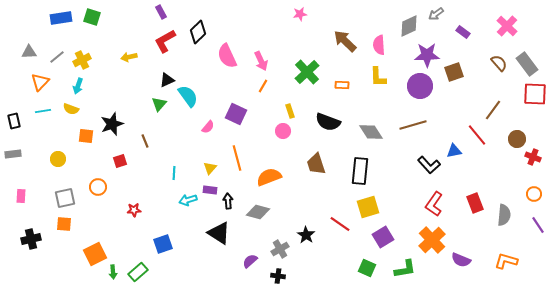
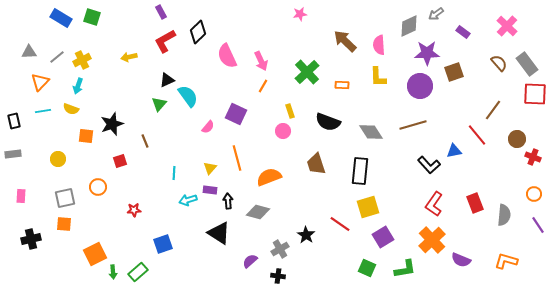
blue rectangle at (61, 18): rotated 40 degrees clockwise
purple star at (427, 55): moved 2 px up
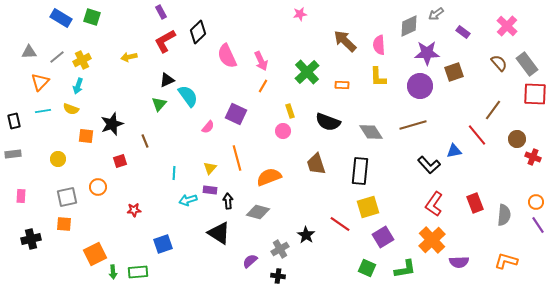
orange circle at (534, 194): moved 2 px right, 8 px down
gray square at (65, 198): moved 2 px right, 1 px up
purple semicircle at (461, 260): moved 2 px left, 2 px down; rotated 24 degrees counterclockwise
green rectangle at (138, 272): rotated 36 degrees clockwise
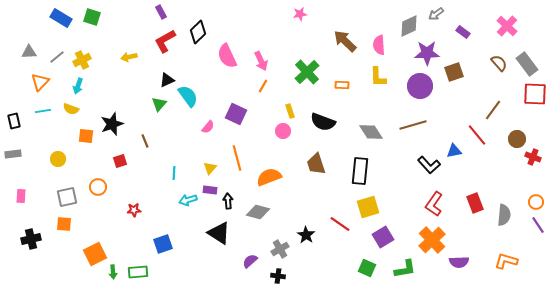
black semicircle at (328, 122): moved 5 px left
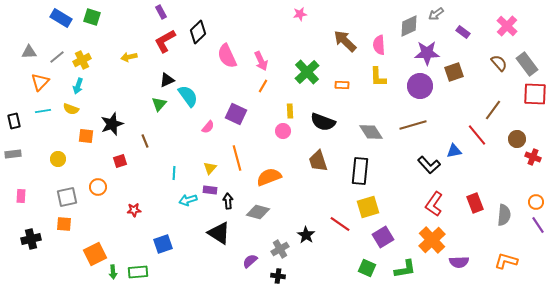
yellow rectangle at (290, 111): rotated 16 degrees clockwise
brown trapezoid at (316, 164): moved 2 px right, 3 px up
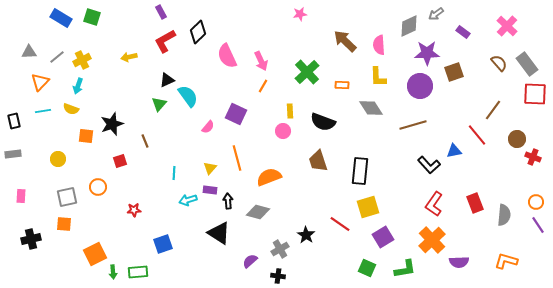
gray diamond at (371, 132): moved 24 px up
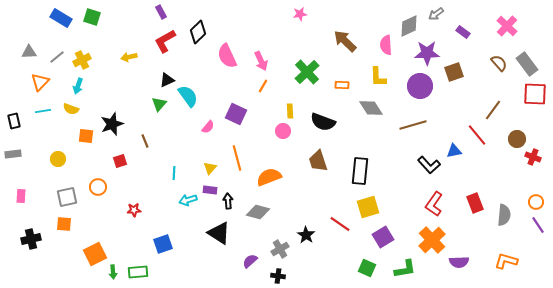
pink semicircle at (379, 45): moved 7 px right
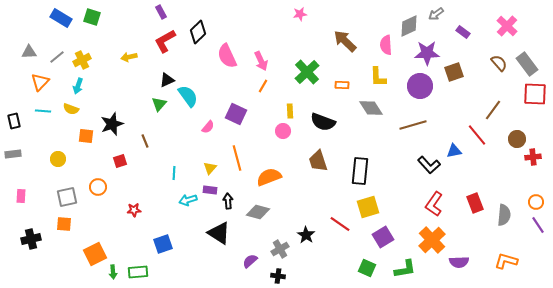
cyan line at (43, 111): rotated 14 degrees clockwise
red cross at (533, 157): rotated 28 degrees counterclockwise
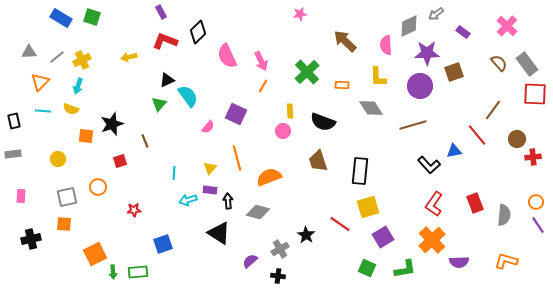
red L-shape at (165, 41): rotated 50 degrees clockwise
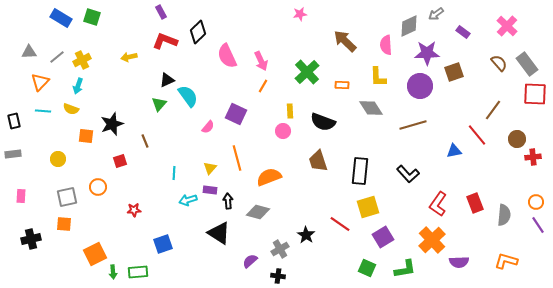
black L-shape at (429, 165): moved 21 px left, 9 px down
red L-shape at (434, 204): moved 4 px right
